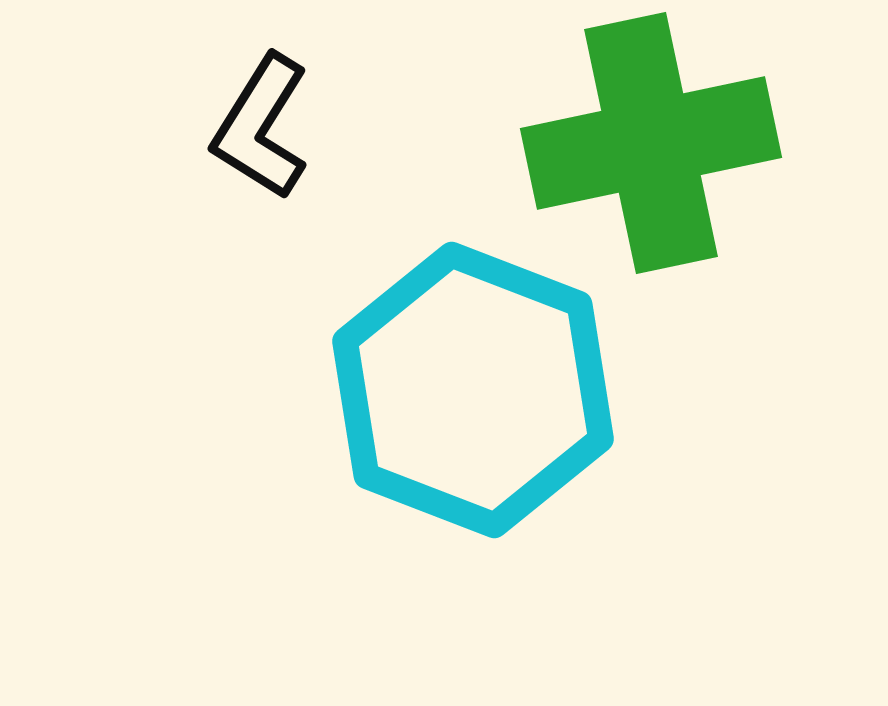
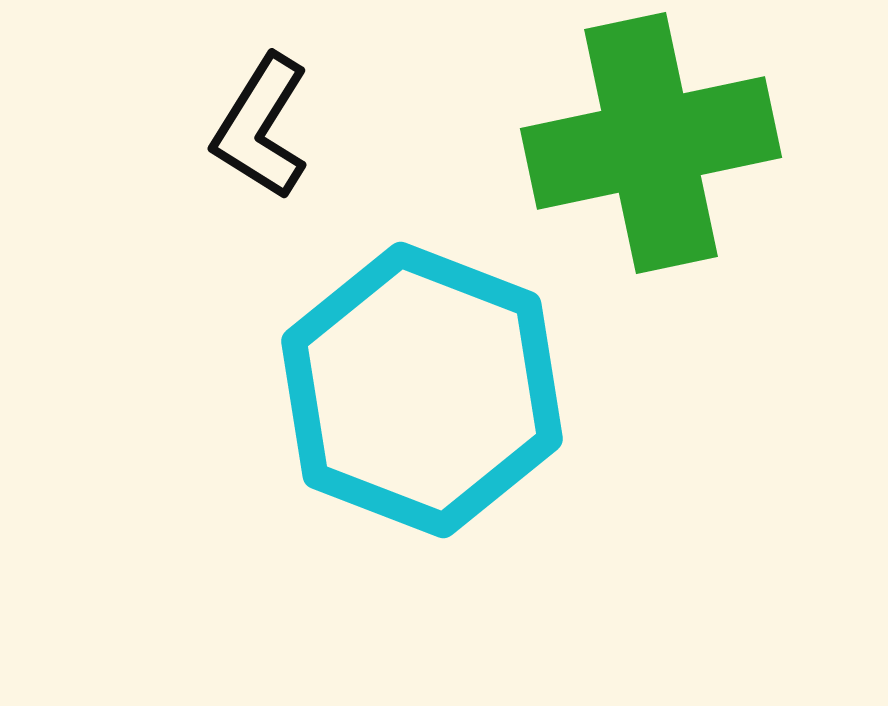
cyan hexagon: moved 51 px left
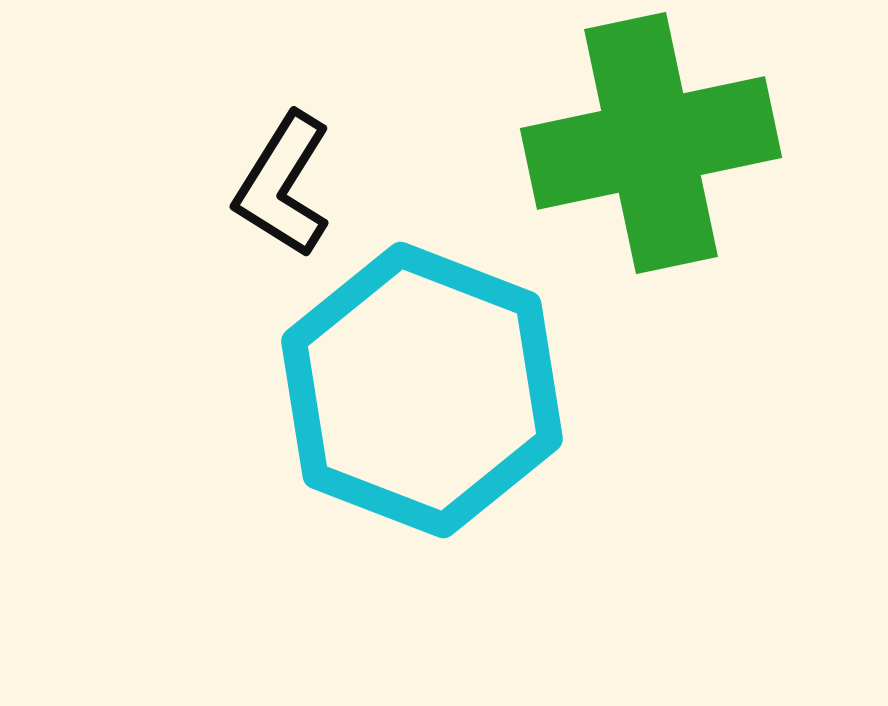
black L-shape: moved 22 px right, 58 px down
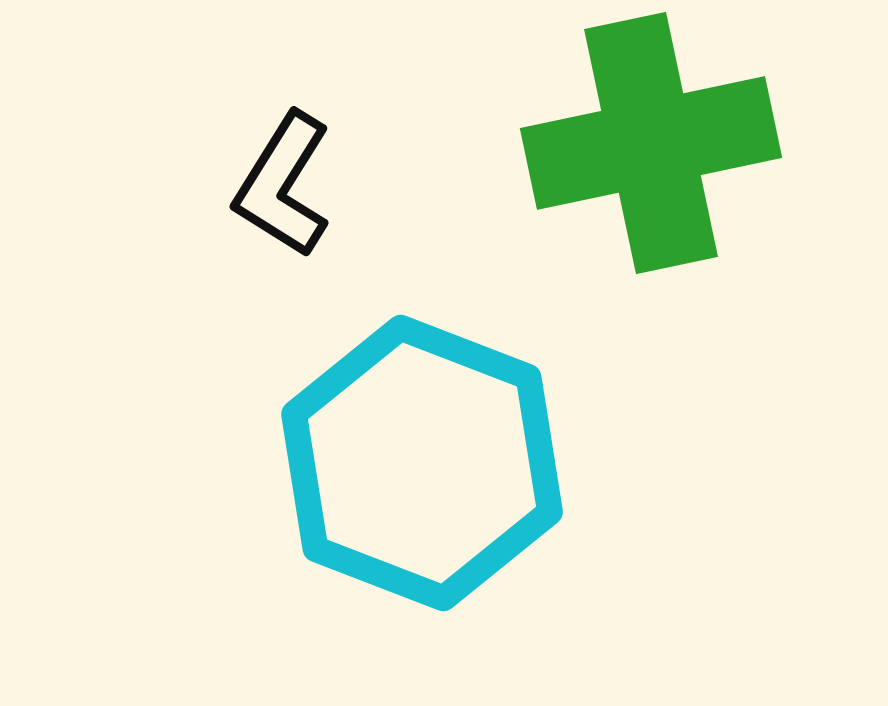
cyan hexagon: moved 73 px down
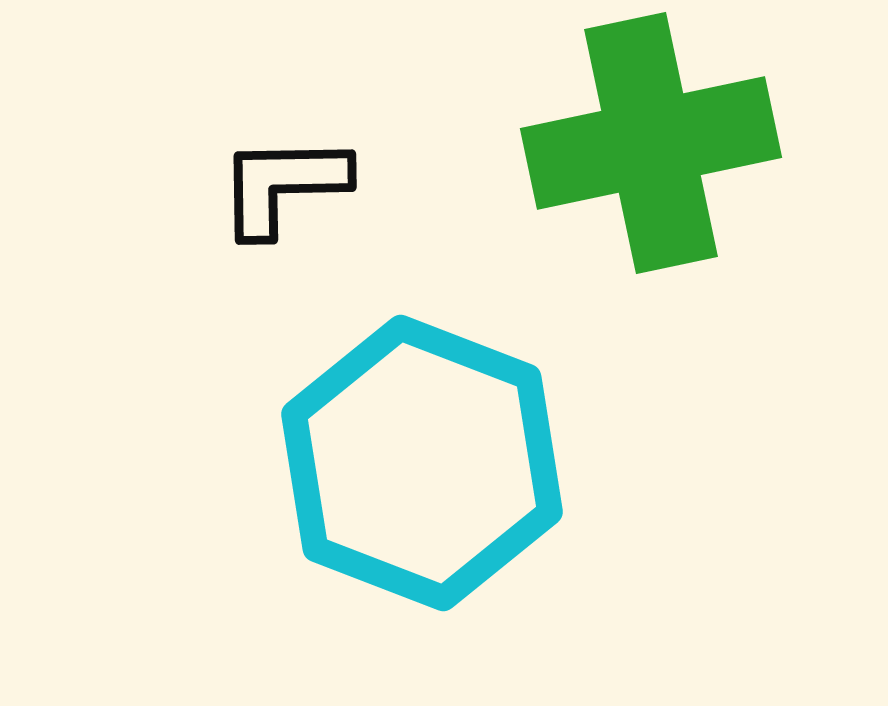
black L-shape: rotated 57 degrees clockwise
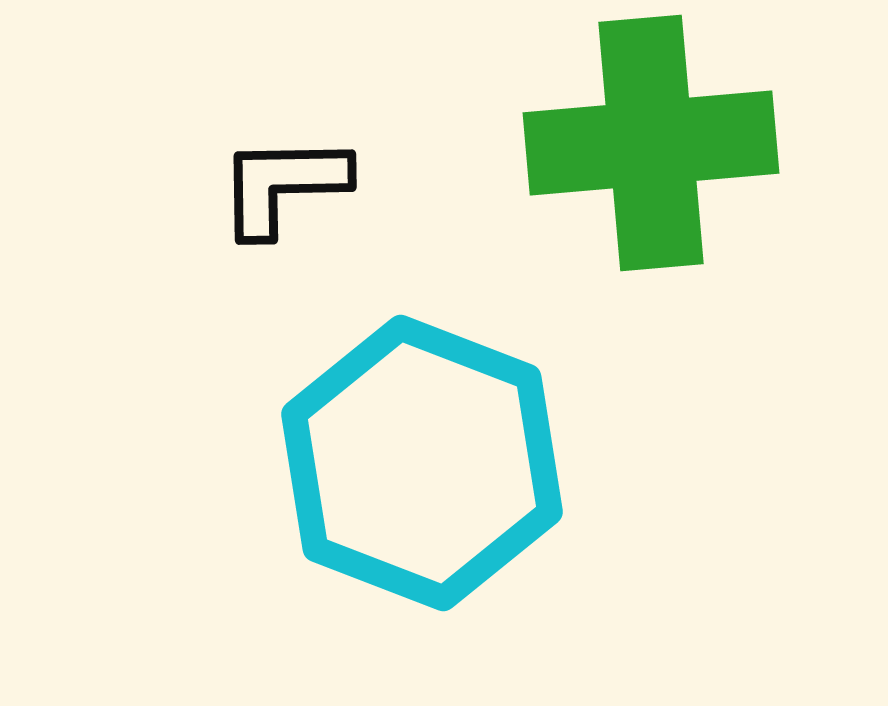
green cross: rotated 7 degrees clockwise
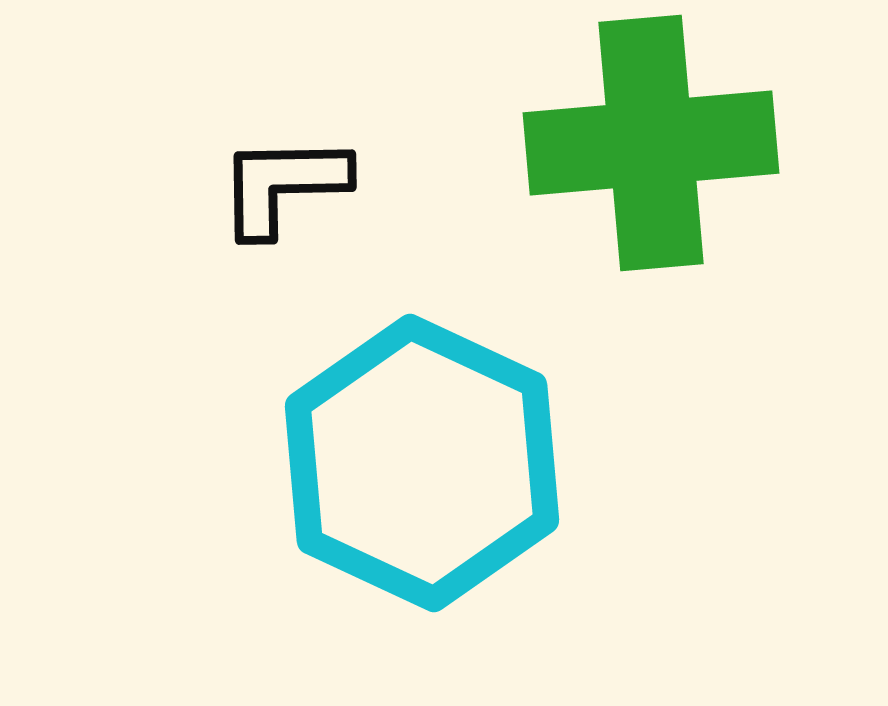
cyan hexagon: rotated 4 degrees clockwise
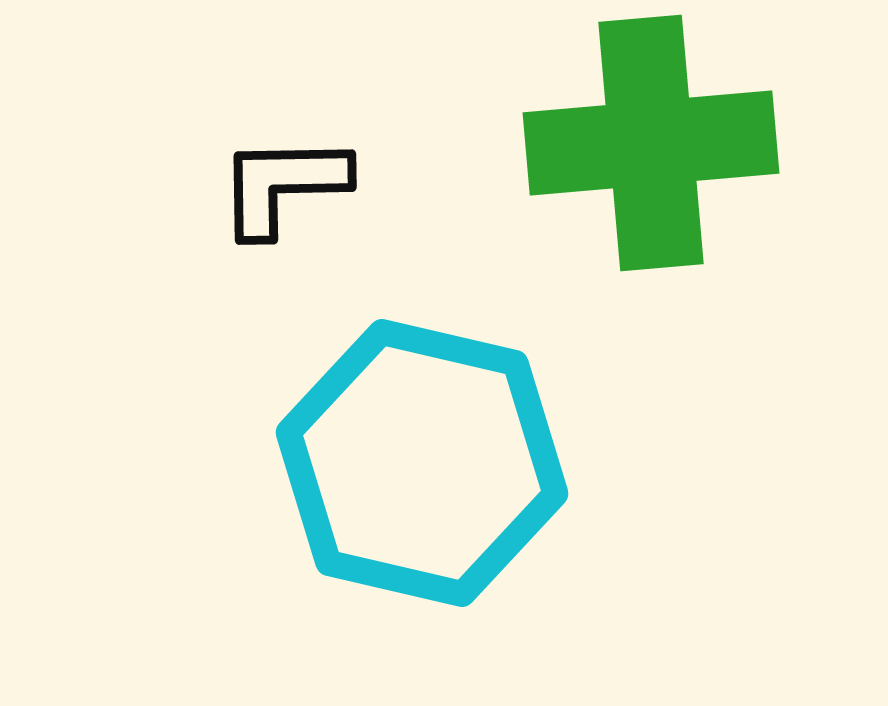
cyan hexagon: rotated 12 degrees counterclockwise
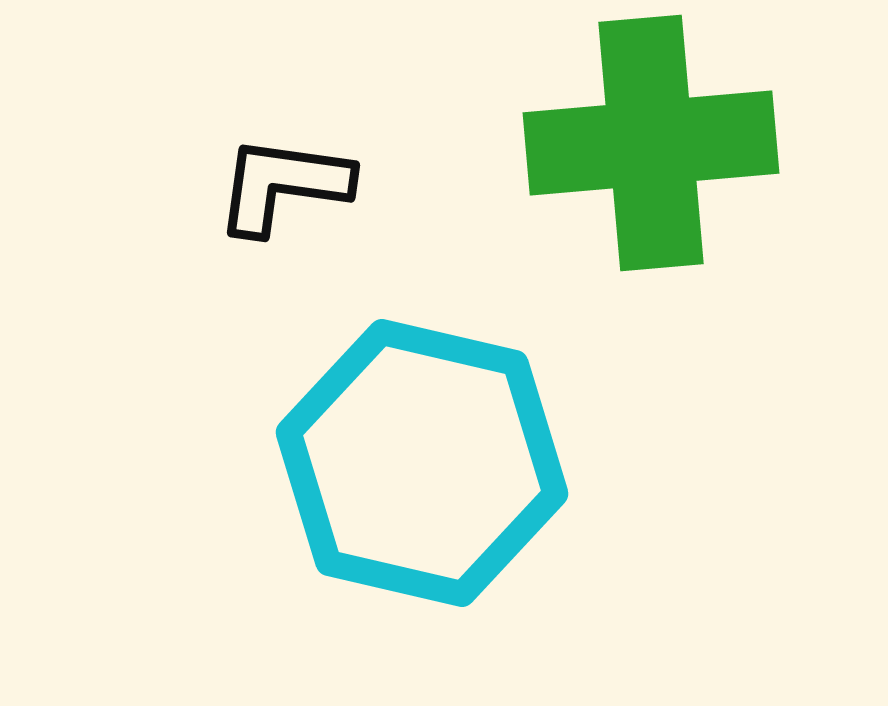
black L-shape: rotated 9 degrees clockwise
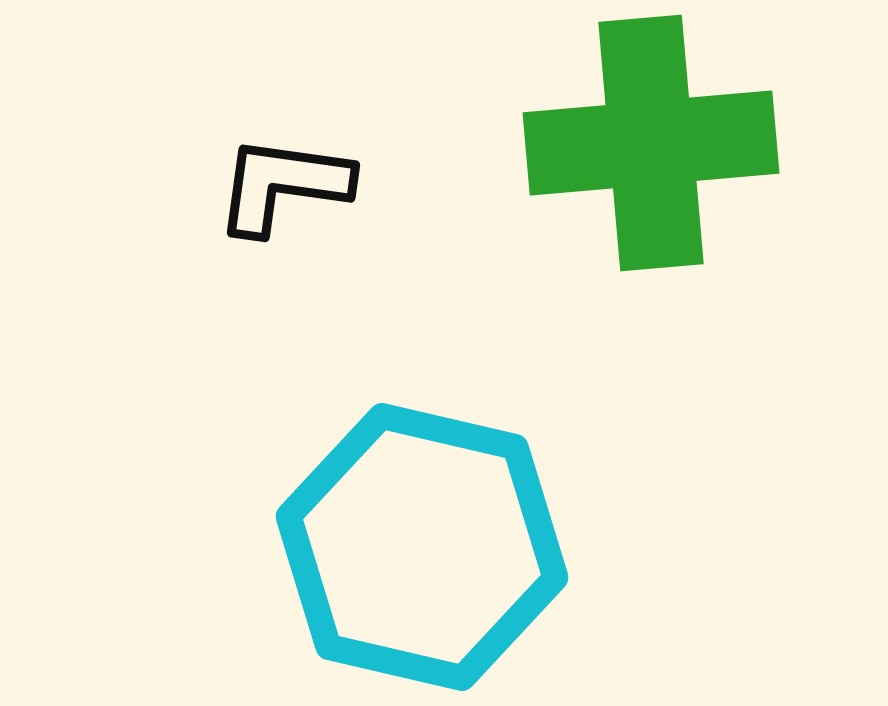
cyan hexagon: moved 84 px down
